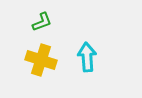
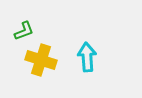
green L-shape: moved 18 px left, 9 px down
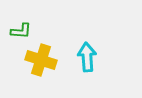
green L-shape: moved 3 px left; rotated 25 degrees clockwise
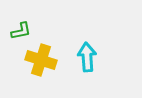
green L-shape: rotated 15 degrees counterclockwise
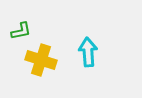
cyan arrow: moved 1 px right, 5 px up
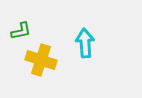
cyan arrow: moved 3 px left, 9 px up
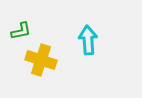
cyan arrow: moved 3 px right, 3 px up
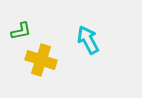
cyan arrow: rotated 24 degrees counterclockwise
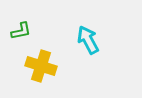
yellow cross: moved 6 px down
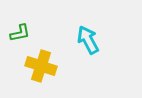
green L-shape: moved 1 px left, 2 px down
